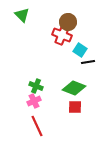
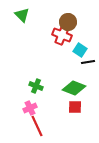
pink cross: moved 4 px left, 7 px down
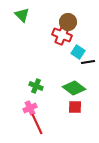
cyan square: moved 2 px left, 2 px down
green diamond: rotated 15 degrees clockwise
red line: moved 2 px up
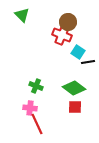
pink cross: rotated 32 degrees clockwise
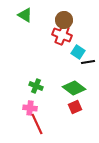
green triangle: moved 3 px right; rotated 14 degrees counterclockwise
brown circle: moved 4 px left, 2 px up
red square: rotated 24 degrees counterclockwise
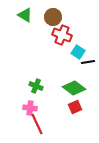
brown circle: moved 11 px left, 3 px up
